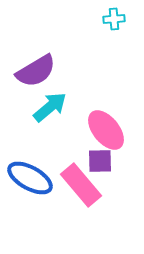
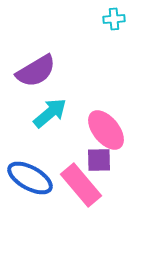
cyan arrow: moved 6 px down
purple square: moved 1 px left, 1 px up
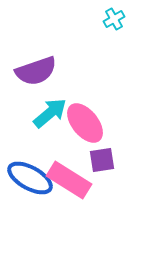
cyan cross: rotated 25 degrees counterclockwise
purple semicircle: rotated 12 degrees clockwise
pink ellipse: moved 21 px left, 7 px up
purple square: moved 3 px right; rotated 8 degrees counterclockwise
pink rectangle: moved 12 px left, 5 px up; rotated 18 degrees counterclockwise
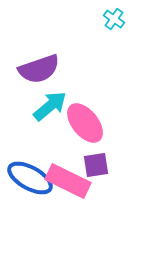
cyan cross: rotated 25 degrees counterclockwise
purple semicircle: moved 3 px right, 2 px up
cyan arrow: moved 7 px up
purple square: moved 6 px left, 5 px down
pink rectangle: moved 1 px left, 1 px down; rotated 6 degrees counterclockwise
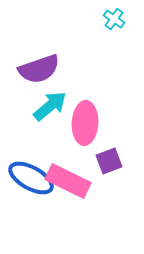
pink ellipse: rotated 42 degrees clockwise
purple square: moved 13 px right, 4 px up; rotated 12 degrees counterclockwise
blue ellipse: moved 1 px right
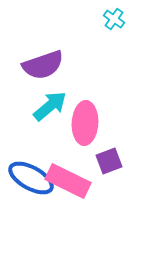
purple semicircle: moved 4 px right, 4 px up
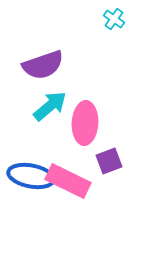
blue ellipse: moved 2 px up; rotated 18 degrees counterclockwise
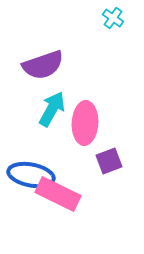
cyan cross: moved 1 px left, 1 px up
cyan arrow: moved 2 px right, 3 px down; rotated 21 degrees counterclockwise
blue ellipse: moved 1 px up
pink rectangle: moved 10 px left, 13 px down
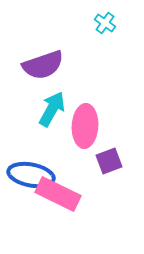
cyan cross: moved 8 px left, 5 px down
pink ellipse: moved 3 px down
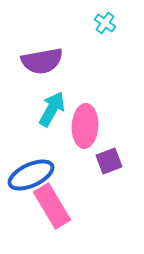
purple semicircle: moved 1 px left, 4 px up; rotated 9 degrees clockwise
blue ellipse: rotated 36 degrees counterclockwise
pink rectangle: moved 6 px left, 12 px down; rotated 33 degrees clockwise
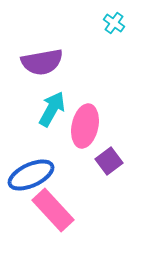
cyan cross: moved 9 px right
purple semicircle: moved 1 px down
pink ellipse: rotated 9 degrees clockwise
purple square: rotated 16 degrees counterclockwise
pink rectangle: moved 1 px right, 4 px down; rotated 12 degrees counterclockwise
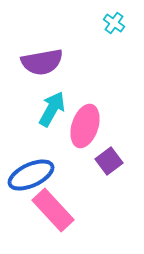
pink ellipse: rotated 6 degrees clockwise
